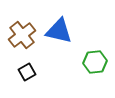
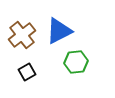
blue triangle: rotated 40 degrees counterclockwise
green hexagon: moved 19 px left
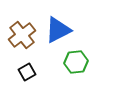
blue triangle: moved 1 px left, 1 px up
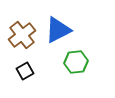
black square: moved 2 px left, 1 px up
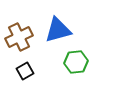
blue triangle: rotated 12 degrees clockwise
brown cross: moved 3 px left, 2 px down; rotated 12 degrees clockwise
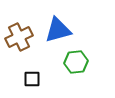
black square: moved 7 px right, 8 px down; rotated 30 degrees clockwise
